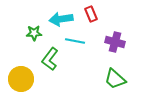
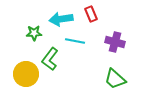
yellow circle: moved 5 px right, 5 px up
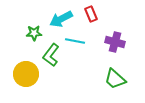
cyan arrow: rotated 20 degrees counterclockwise
green L-shape: moved 1 px right, 4 px up
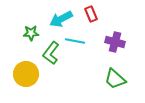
green star: moved 3 px left
green L-shape: moved 2 px up
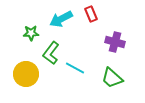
cyan line: moved 27 px down; rotated 18 degrees clockwise
green trapezoid: moved 3 px left, 1 px up
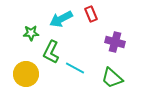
green L-shape: moved 1 px up; rotated 10 degrees counterclockwise
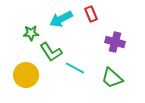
green L-shape: rotated 60 degrees counterclockwise
yellow circle: moved 1 px down
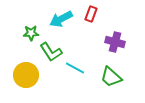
red rectangle: rotated 42 degrees clockwise
green trapezoid: moved 1 px left, 1 px up
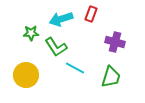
cyan arrow: rotated 10 degrees clockwise
green L-shape: moved 5 px right, 5 px up
green trapezoid: rotated 115 degrees counterclockwise
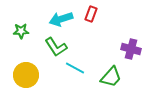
green star: moved 10 px left, 2 px up
purple cross: moved 16 px right, 7 px down
green trapezoid: rotated 25 degrees clockwise
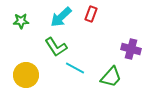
cyan arrow: moved 2 px up; rotated 25 degrees counterclockwise
green star: moved 10 px up
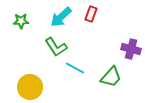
yellow circle: moved 4 px right, 12 px down
